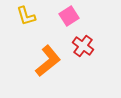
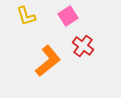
pink square: moved 1 px left
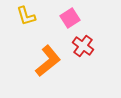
pink square: moved 2 px right, 2 px down
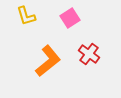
red cross: moved 6 px right, 8 px down
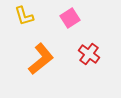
yellow L-shape: moved 2 px left
orange L-shape: moved 7 px left, 2 px up
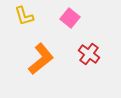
pink square: rotated 18 degrees counterclockwise
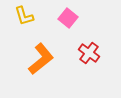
pink square: moved 2 px left
red cross: moved 1 px up
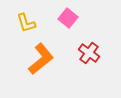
yellow L-shape: moved 2 px right, 7 px down
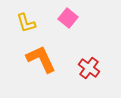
red cross: moved 15 px down
orange L-shape: rotated 76 degrees counterclockwise
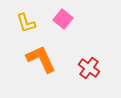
pink square: moved 5 px left, 1 px down
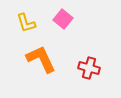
red cross: rotated 20 degrees counterclockwise
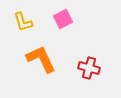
pink square: rotated 24 degrees clockwise
yellow L-shape: moved 3 px left, 1 px up
